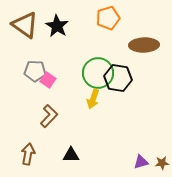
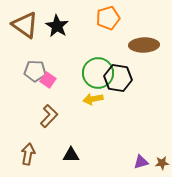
yellow arrow: rotated 60 degrees clockwise
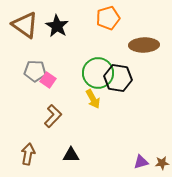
yellow arrow: rotated 108 degrees counterclockwise
brown L-shape: moved 4 px right
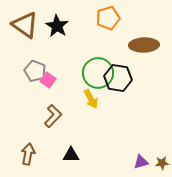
gray pentagon: rotated 20 degrees clockwise
yellow arrow: moved 2 px left
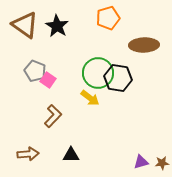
yellow arrow: moved 1 px left, 1 px up; rotated 24 degrees counterclockwise
brown arrow: rotated 75 degrees clockwise
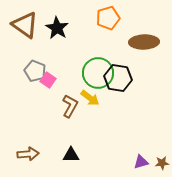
black star: moved 2 px down
brown ellipse: moved 3 px up
brown L-shape: moved 17 px right, 10 px up; rotated 15 degrees counterclockwise
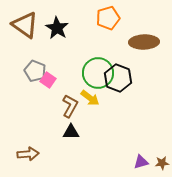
black hexagon: rotated 12 degrees clockwise
black triangle: moved 23 px up
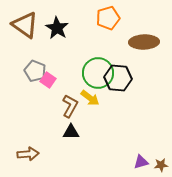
black hexagon: rotated 16 degrees counterclockwise
brown star: moved 1 px left, 2 px down
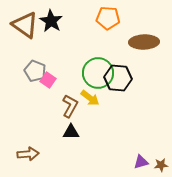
orange pentagon: rotated 20 degrees clockwise
black star: moved 6 px left, 7 px up
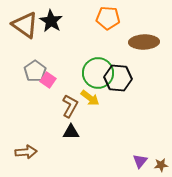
gray pentagon: rotated 15 degrees clockwise
brown arrow: moved 2 px left, 2 px up
purple triangle: moved 1 px left, 1 px up; rotated 35 degrees counterclockwise
